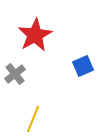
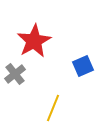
red star: moved 1 px left, 6 px down
yellow line: moved 20 px right, 11 px up
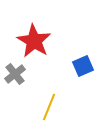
red star: rotated 12 degrees counterclockwise
yellow line: moved 4 px left, 1 px up
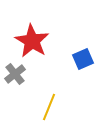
red star: moved 2 px left
blue square: moved 7 px up
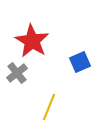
blue square: moved 3 px left, 3 px down
gray cross: moved 2 px right, 1 px up
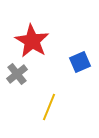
gray cross: moved 1 px down
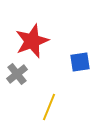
red star: rotated 20 degrees clockwise
blue square: rotated 15 degrees clockwise
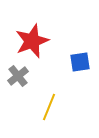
gray cross: moved 1 px right, 2 px down
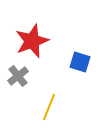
blue square: rotated 25 degrees clockwise
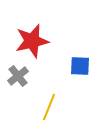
red star: rotated 8 degrees clockwise
blue square: moved 4 px down; rotated 15 degrees counterclockwise
